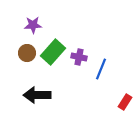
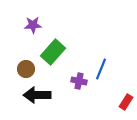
brown circle: moved 1 px left, 16 px down
purple cross: moved 24 px down
red rectangle: moved 1 px right
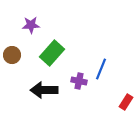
purple star: moved 2 px left
green rectangle: moved 1 px left, 1 px down
brown circle: moved 14 px left, 14 px up
black arrow: moved 7 px right, 5 px up
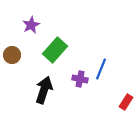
purple star: rotated 24 degrees counterclockwise
green rectangle: moved 3 px right, 3 px up
purple cross: moved 1 px right, 2 px up
black arrow: rotated 108 degrees clockwise
